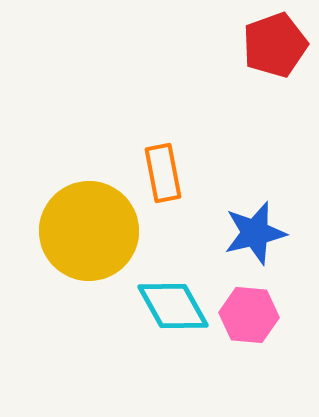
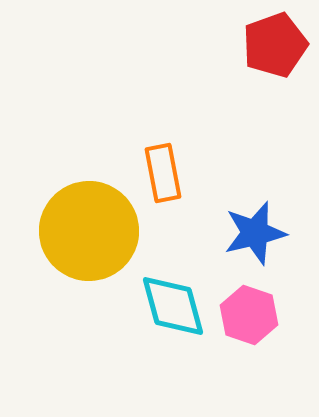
cyan diamond: rotated 14 degrees clockwise
pink hexagon: rotated 14 degrees clockwise
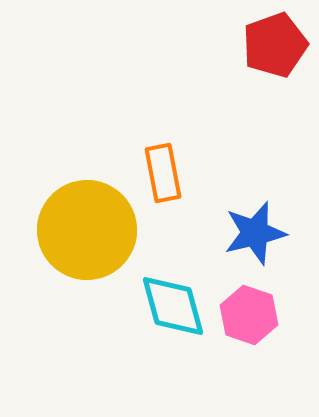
yellow circle: moved 2 px left, 1 px up
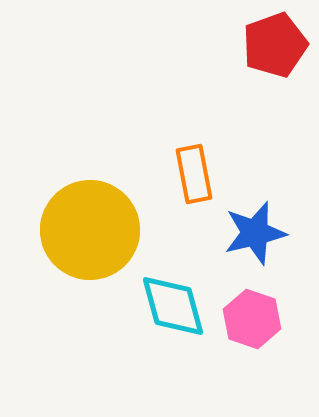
orange rectangle: moved 31 px right, 1 px down
yellow circle: moved 3 px right
pink hexagon: moved 3 px right, 4 px down
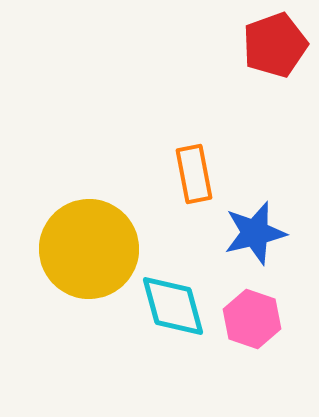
yellow circle: moved 1 px left, 19 px down
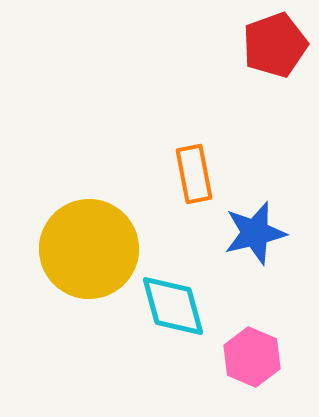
pink hexagon: moved 38 px down; rotated 4 degrees clockwise
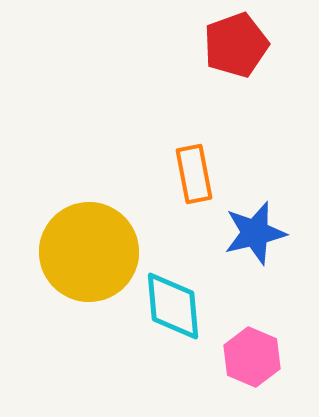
red pentagon: moved 39 px left
yellow circle: moved 3 px down
cyan diamond: rotated 10 degrees clockwise
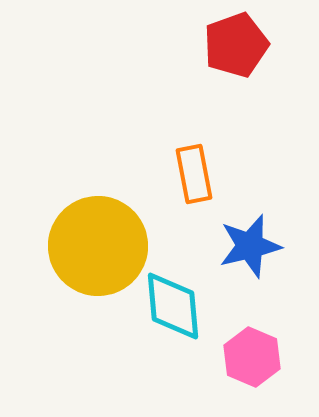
blue star: moved 5 px left, 13 px down
yellow circle: moved 9 px right, 6 px up
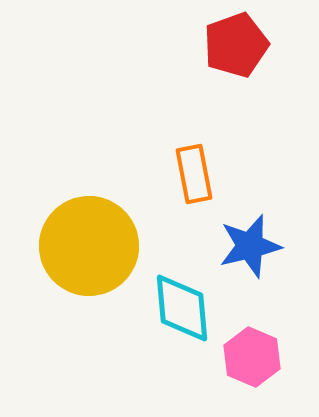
yellow circle: moved 9 px left
cyan diamond: moved 9 px right, 2 px down
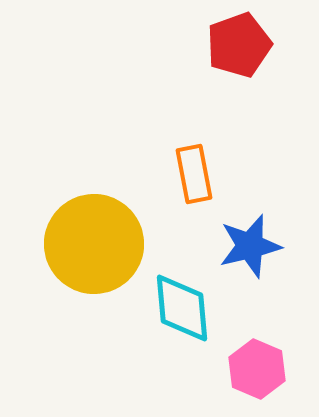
red pentagon: moved 3 px right
yellow circle: moved 5 px right, 2 px up
pink hexagon: moved 5 px right, 12 px down
